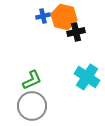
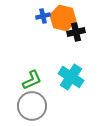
orange hexagon: moved 1 px left, 1 px down
cyan cross: moved 16 px left
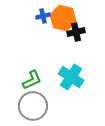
gray circle: moved 1 px right
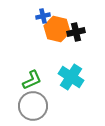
orange hexagon: moved 6 px left, 11 px down
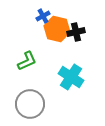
blue cross: rotated 16 degrees counterclockwise
green L-shape: moved 5 px left, 19 px up
gray circle: moved 3 px left, 2 px up
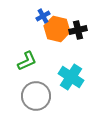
black cross: moved 2 px right, 2 px up
gray circle: moved 6 px right, 8 px up
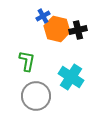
green L-shape: rotated 55 degrees counterclockwise
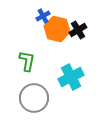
black cross: rotated 18 degrees counterclockwise
cyan cross: rotated 30 degrees clockwise
gray circle: moved 2 px left, 2 px down
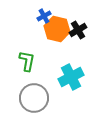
blue cross: moved 1 px right
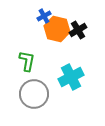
gray circle: moved 4 px up
